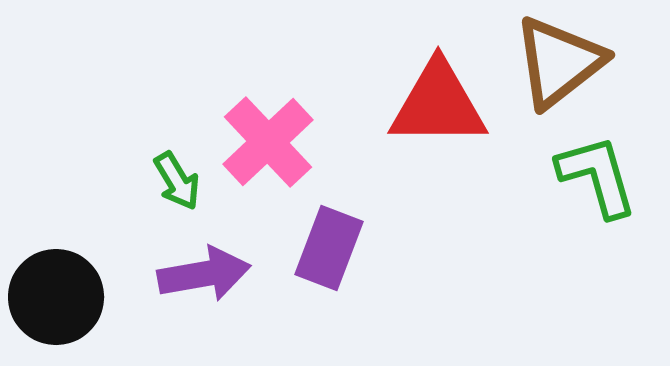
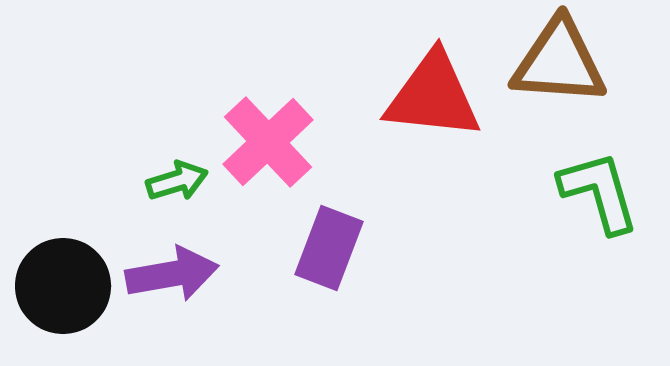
brown triangle: rotated 42 degrees clockwise
red triangle: moved 5 px left, 8 px up; rotated 6 degrees clockwise
green L-shape: moved 2 px right, 16 px down
green arrow: rotated 76 degrees counterclockwise
purple arrow: moved 32 px left
black circle: moved 7 px right, 11 px up
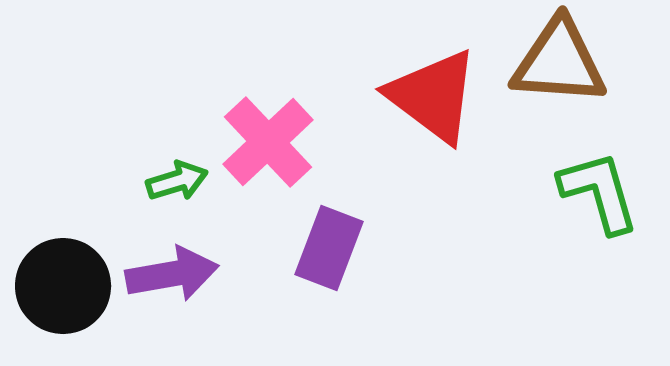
red triangle: rotated 31 degrees clockwise
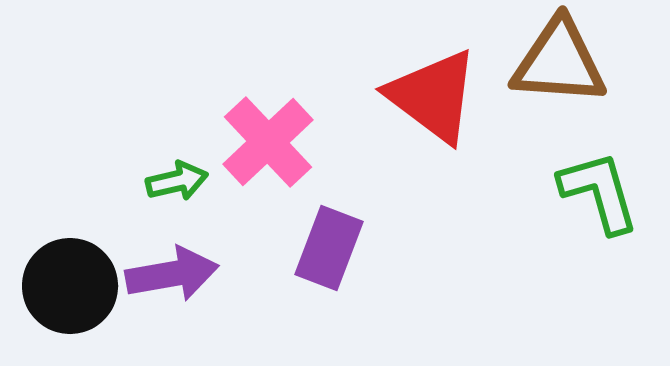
green arrow: rotated 4 degrees clockwise
black circle: moved 7 px right
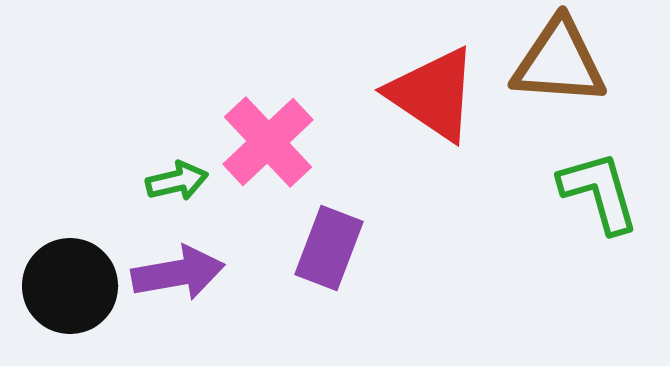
red triangle: moved 2 px up; rotated 3 degrees counterclockwise
purple arrow: moved 6 px right, 1 px up
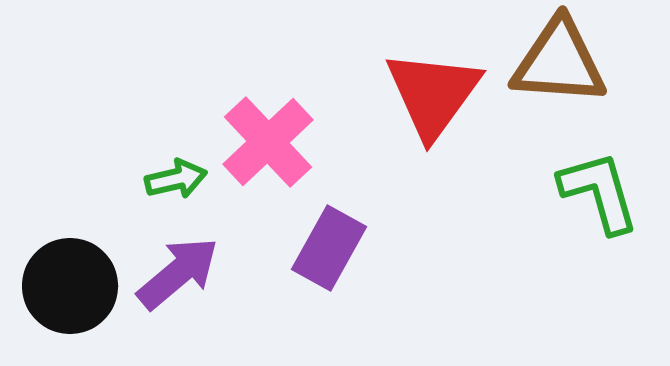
red triangle: rotated 32 degrees clockwise
green arrow: moved 1 px left, 2 px up
purple rectangle: rotated 8 degrees clockwise
purple arrow: rotated 30 degrees counterclockwise
